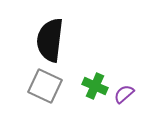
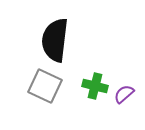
black semicircle: moved 5 px right
green cross: rotated 10 degrees counterclockwise
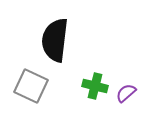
gray square: moved 14 px left
purple semicircle: moved 2 px right, 1 px up
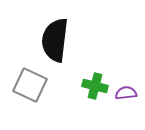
gray square: moved 1 px left, 1 px up
purple semicircle: rotated 35 degrees clockwise
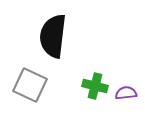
black semicircle: moved 2 px left, 4 px up
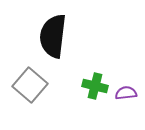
gray square: rotated 16 degrees clockwise
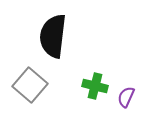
purple semicircle: moved 4 px down; rotated 60 degrees counterclockwise
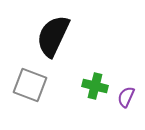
black semicircle: rotated 18 degrees clockwise
gray square: rotated 20 degrees counterclockwise
